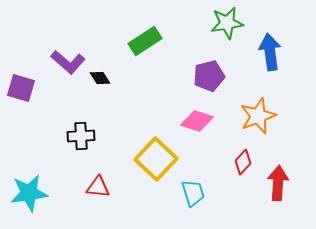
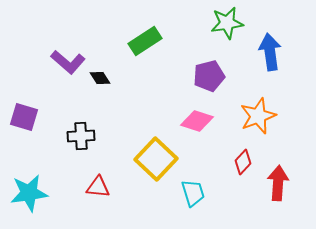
purple square: moved 3 px right, 29 px down
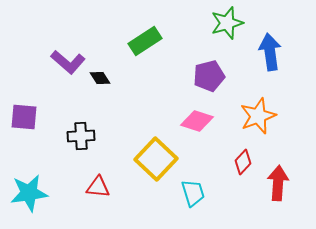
green star: rotated 8 degrees counterclockwise
purple square: rotated 12 degrees counterclockwise
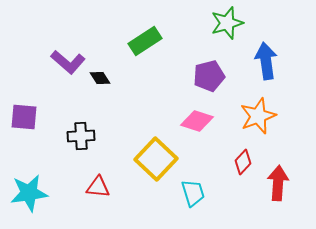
blue arrow: moved 4 px left, 9 px down
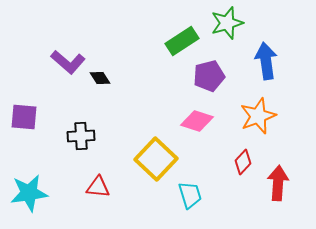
green rectangle: moved 37 px right
cyan trapezoid: moved 3 px left, 2 px down
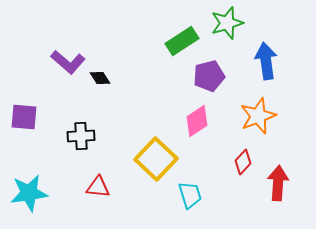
pink diamond: rotated 52 degrees counterclockwise
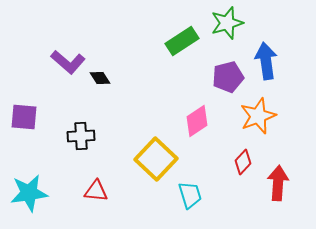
purple pentagon: moved 19 px right, 1 px down
red triangle: moved 2 px left, 4 px down
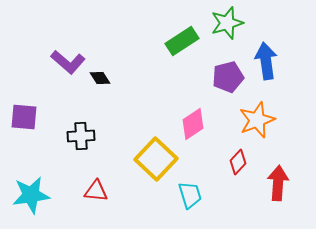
orange star: moved 1 px left, 4 px down
pink diamond: moved 4 px left, 3 px down
red diamond: moved 5 px left
cyan star: moved 2 px right, 2 px down
